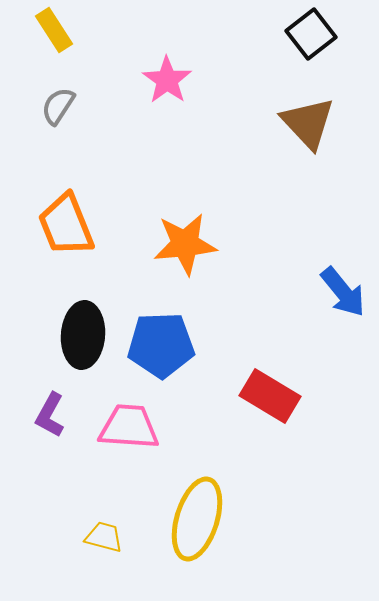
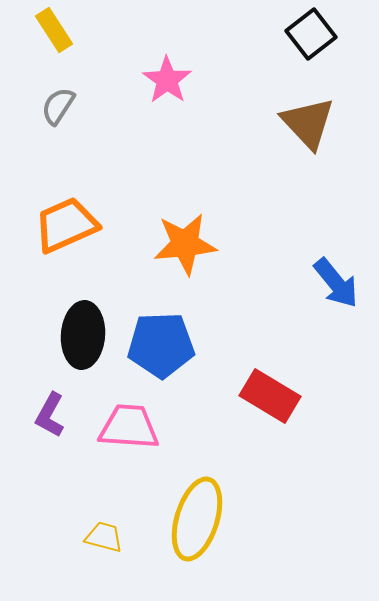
orange trapezoid: rotated 88 degrees clockwise
blue arrow: moved 7 px left, 9 px up
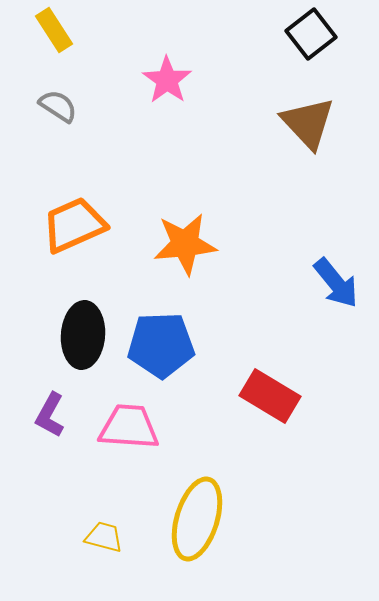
gray semicircle: rotated 90 degrees clockwise
orange trapezoid: moved 8 px right
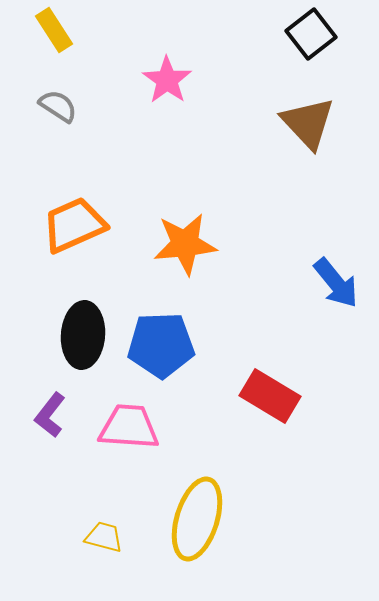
purple L-shape: rotated 9 degrees clockwise
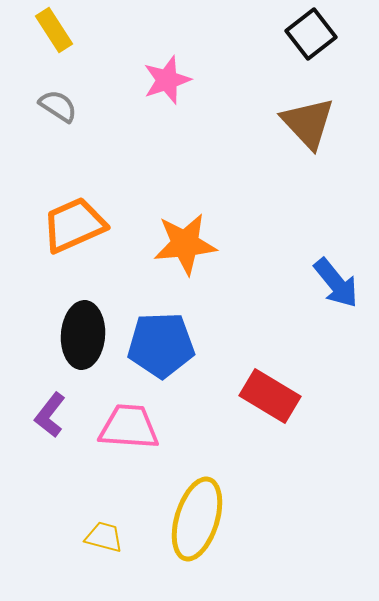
pink star: rotated 18 degrees clockwise
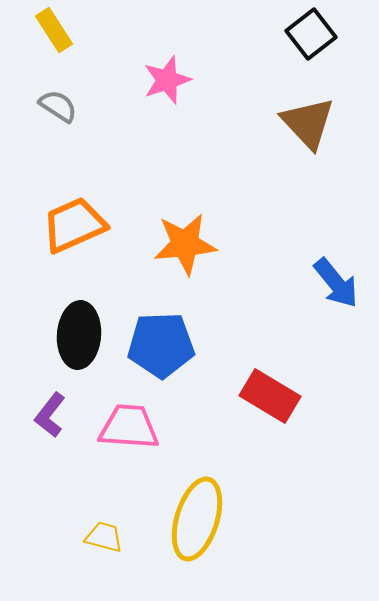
black ellipse: moved 4 px left
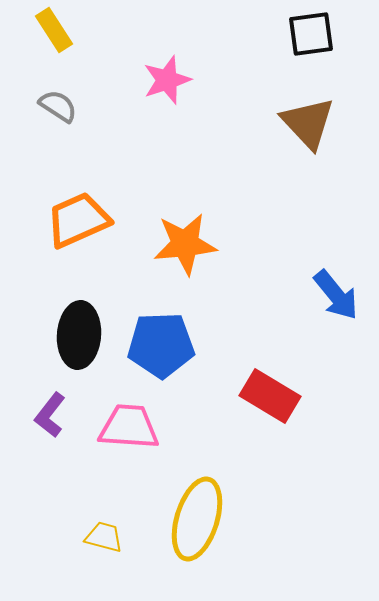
black square: rotated 30 degrees clockwise
orange trapezoid: moved 4 px right, 5 px up
blue arrow: moved 12 px down
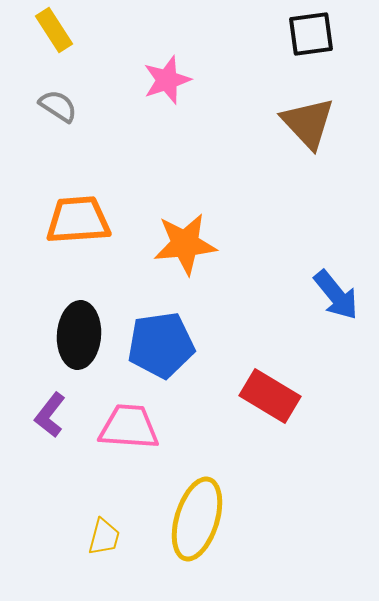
orange trapezoid: rotated 20 degrees clockwise
blue pentagon: rotated 6 degrees counterclockwise
yellow trapezoid: rotated 90 degrees clockwise
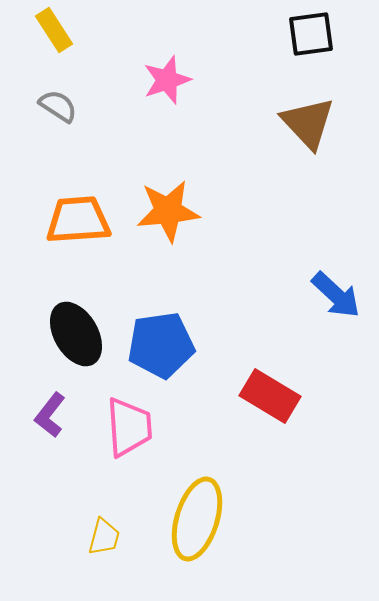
orange star: moved 17 px left, 33 px up
blue arrow: rotated 8 degrees counterclockwise
black ellipse: moved 3 px left, 1 px up; rotated 34 degrees counterclockwise
pink trapezoid: rotated 82 degrees clockwise
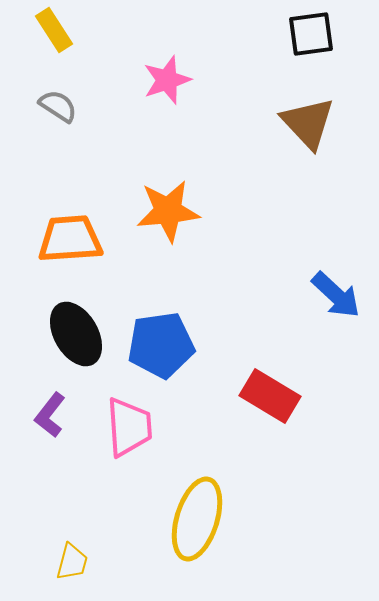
orange trapezoid: moved 8 px left, 19 px down
yellow trapezoid: moved 32 px left, 25 px down
